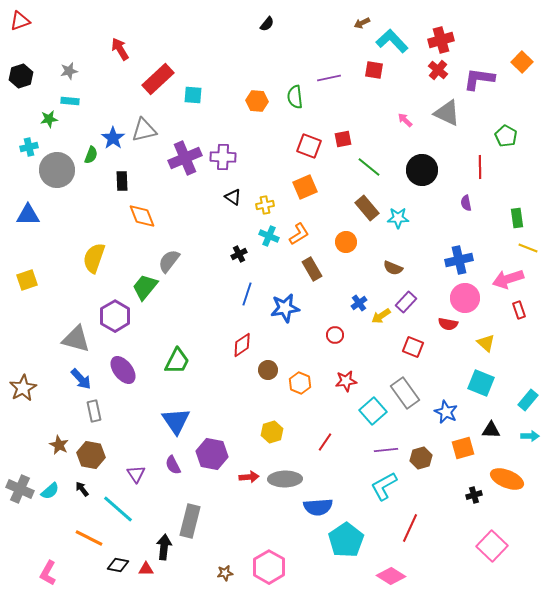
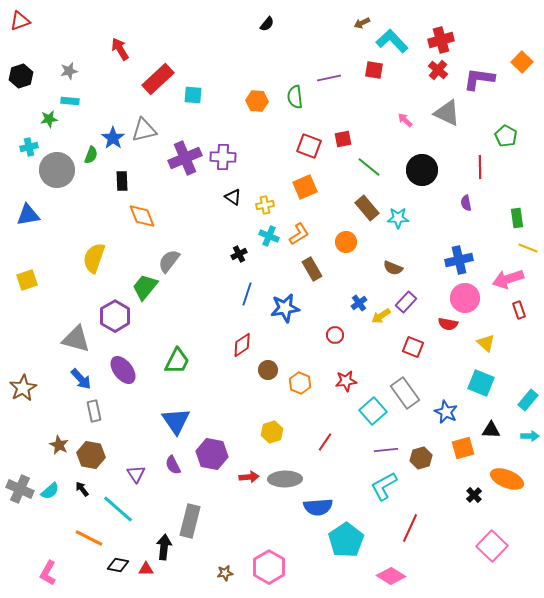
blue triangle at (28, 215): rotated 10 degrees counterclockwise
black cross at (474, 495): rotated 28 degrees counterclockwise
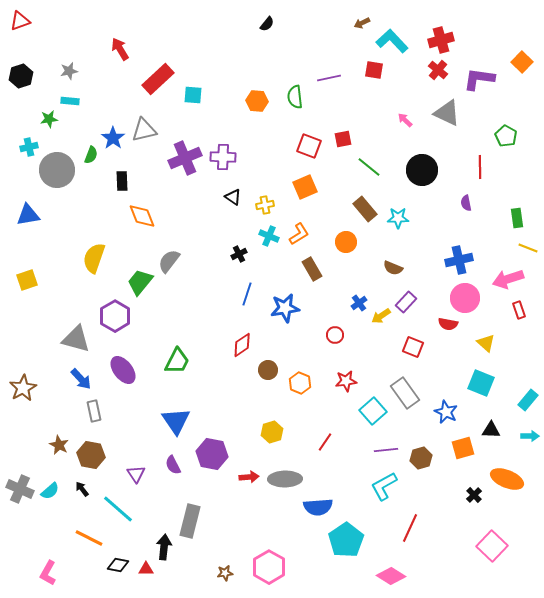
brown rectangle at (367, 208): moved 2 px left, 1 px down
green trapezoid at (145, 287): moved 5 px left, 5 px up
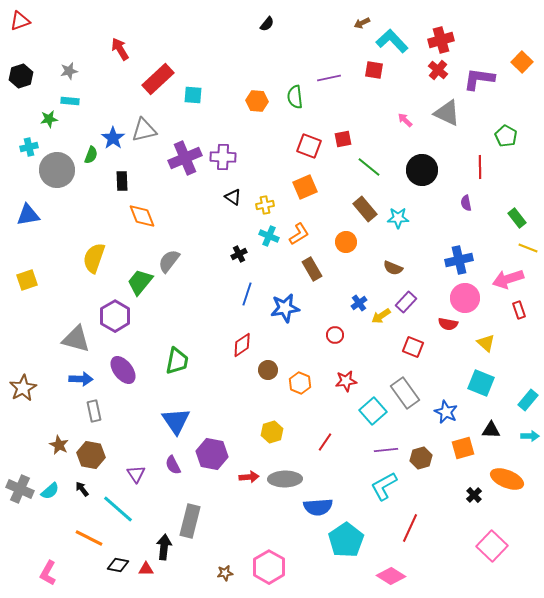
green rectangle at (517, 218): rotated 30 degrees counterclockwise
green trapezoid at (177, 361): rotated 16 degrees counterclockwise
blue arrow at (81, 379): rotated 45 degrees counterclockwise
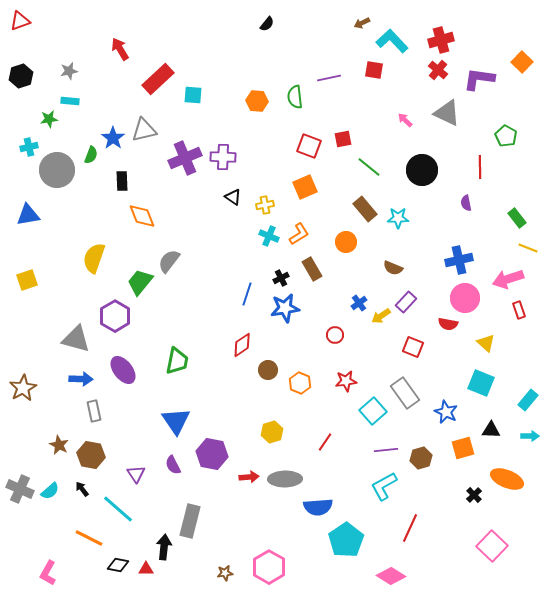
black cross at (239, 254): moved 42 px right, 24 px down
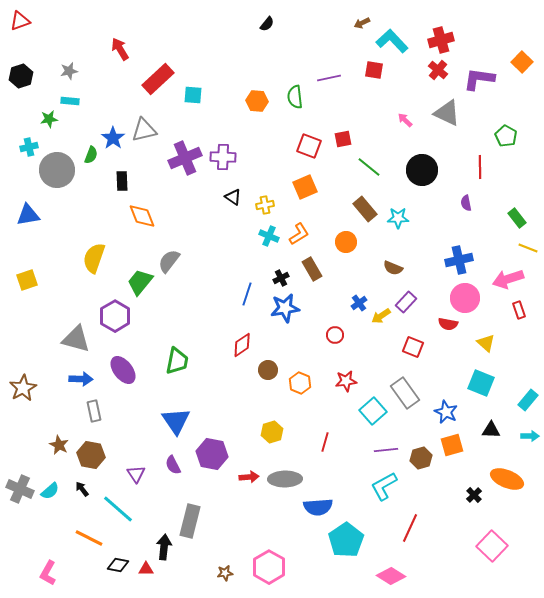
red line at (325, 442): rotated 18 degrees counterclockwise
orange square at (463, 448): moved 11 px left, 3 px up
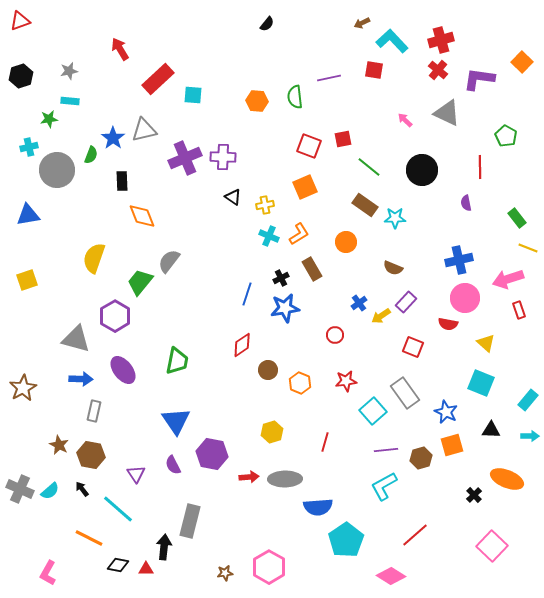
brown rectangle at (365, 209): moved 4 px up; rotated 15 degrees counterclockwise
cyan star at (398, 218): moved 3 px left
gray rectangle at (94, 411): rotated 25 degrees clockwise
red line at (410, 528): moved 5 px right, 7 px down; rotated 24 degrees clockwise
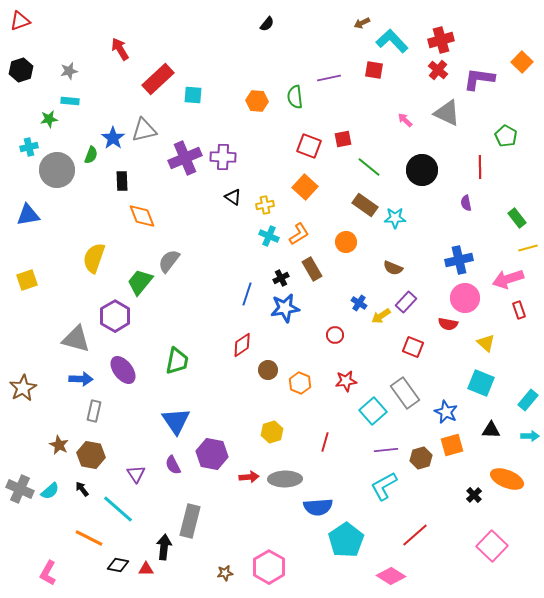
black hexagon at (21, 76): moved 6 px up
orange square at (305, 187): rotated 25 degrees counterclockwise
yellow line at (528, 248): rotated 36 degrees counterclockwise
blue cross at (359, 303): rotated 21 degrees counterclockwise
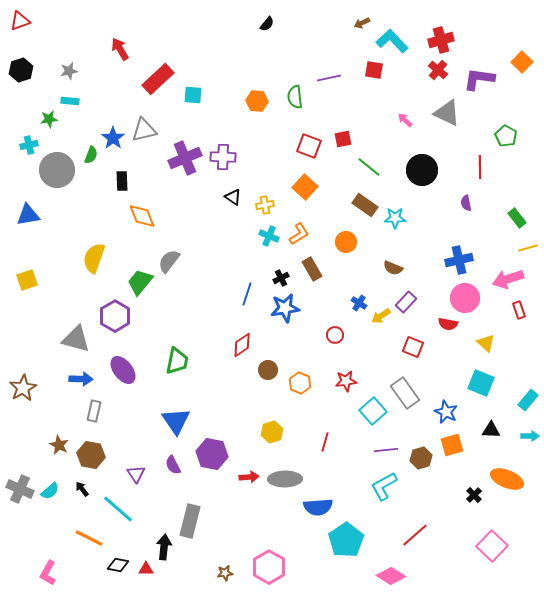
cyan cross at (29, 147): moved 2 px up
